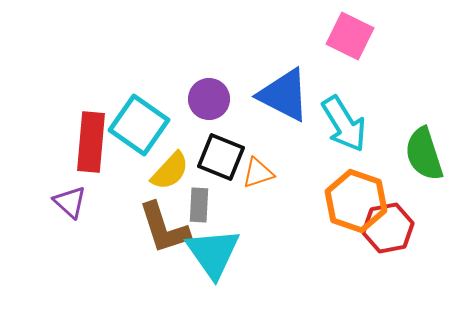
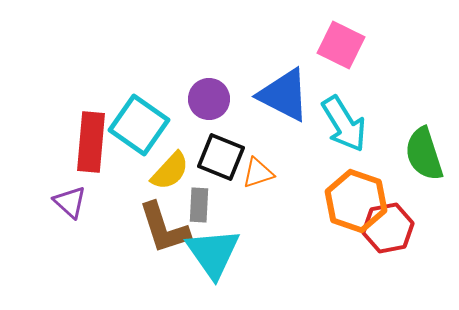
pink square: moved 9 px left, 9 px down
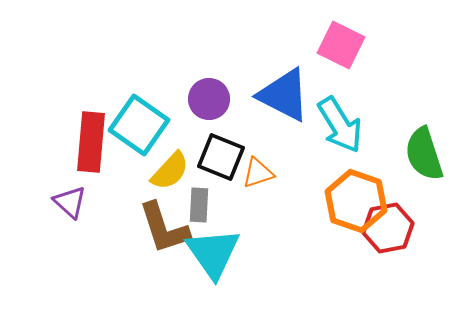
cyan arrow: moved 4 px left, 1 px down
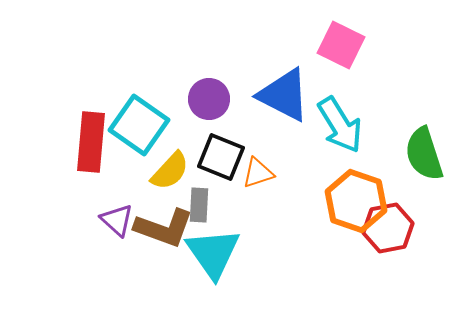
purple triangle: moved 47 px right, 18 px down
brown L-shape: rotated 52 degrees counterclockwise
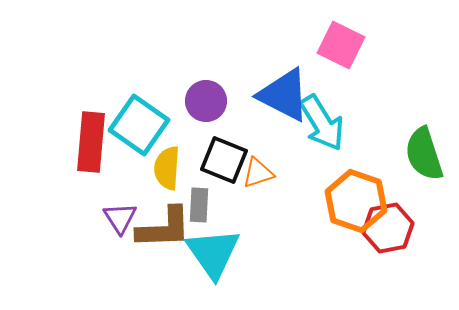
purple circle: moved 3 px left, 2 px down
cyan arrow: moved 18 px left, 2 px up
black square: moved 3 px right, 3 px down
yellow semicircle: moved 3 px left, 3 px up; rotated 141 degrees clockwise
purple triangle: moved 3 px right, 2 px up; rotated 15 degrees clockwise
brown L-shape: rotated 22 degrees counterclockwise
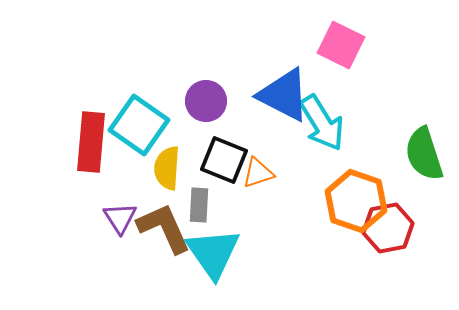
brown L-shape: rotated 112 degrees counterclockwise
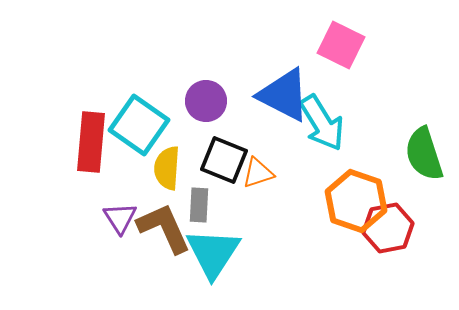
cyan triangle: rotated 8 degrees clockwise
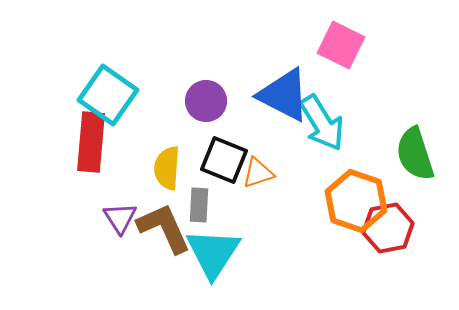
cyan square: moved 31 px left, 30 px up
green semicircle: moved 9 px left
